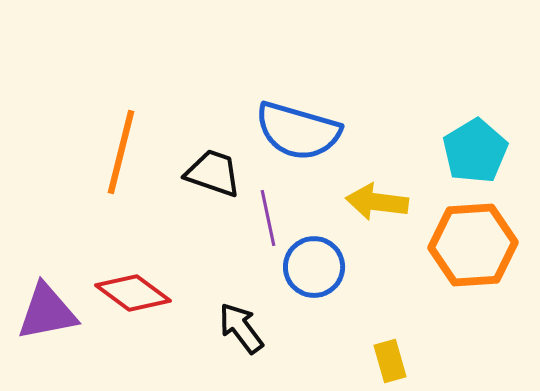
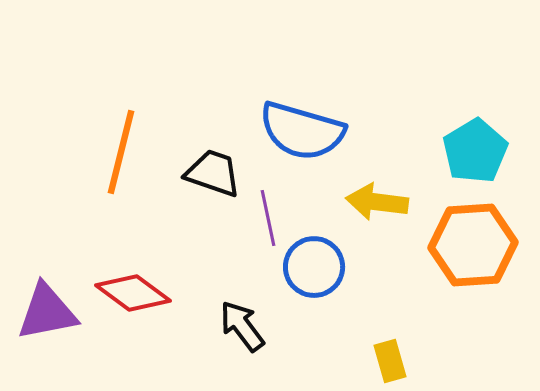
blue semicircle: moved 4 px right
black arrow: moved 1 px right, 2 px up
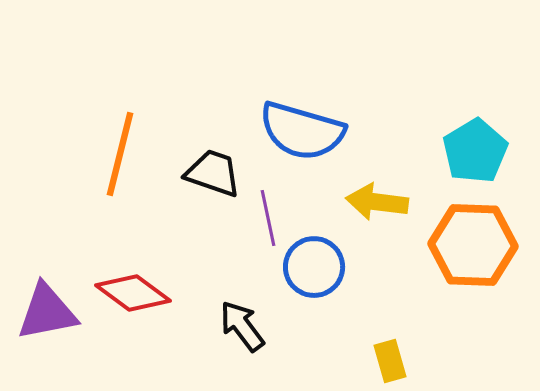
orange line: moved 1 px left, 2 px down
orange hexagon: rotated 6 degrees clockwise
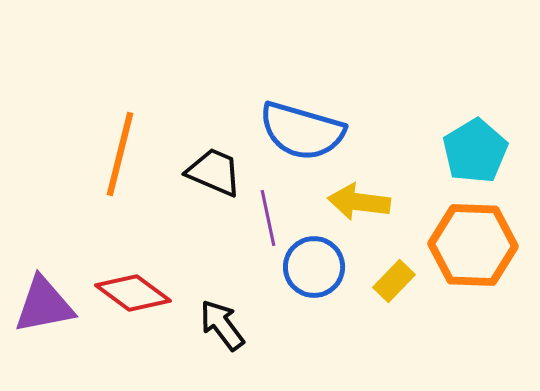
black trapezoid: moved 1 px right, 1 px up; rotated 4 degrees clockwise
yellow arrow: moved 18 px left
purple triangle: moved 3 px left, 7 px up
black arrow: moved 20 px left, 1 px up
yellow rectangle: moved 4 px right, 80 px up; rotated 60 degrees clockwise
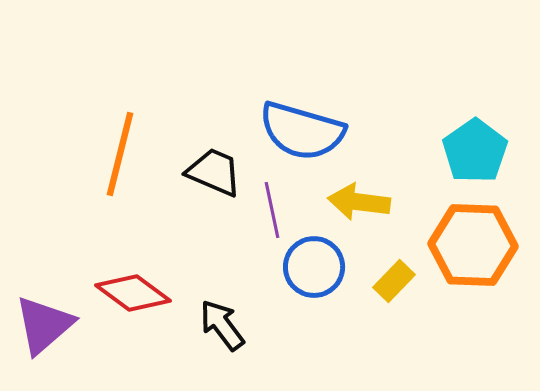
cyan pentagon: rotated 4 degrees counterclockwise
purple line: moved 4 px right, 8 px up
purple triangle: moved 20 px down; rotated 30 degrees counterclockwise
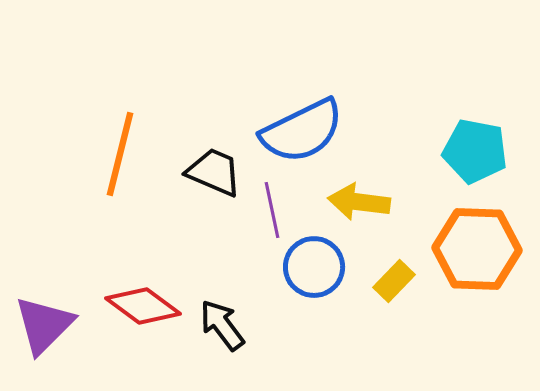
blue semicircle: rotated 42 degrees counterclockwise
cyan pentagon: rotated 26 degrees counterclockwise
orange hexagon: moved 4 px right, 4 px down
red diamond: moved 10 px right, 13 px down
purple triangle: rotated 4 degrees counterclockwise
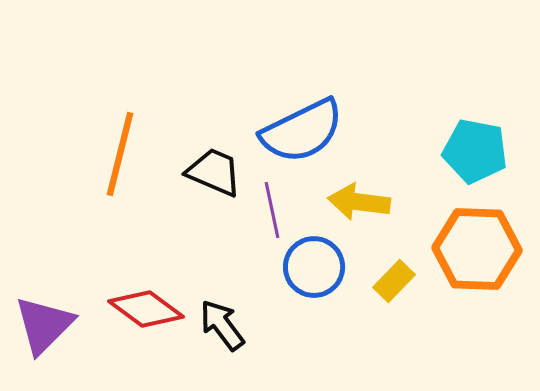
red diamond: moved 3 px right, 3 px down
